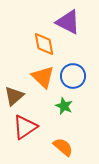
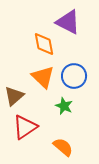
blue circle: moved 1 px right
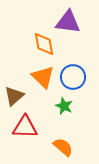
purple triangle: rotated 20 degrees counterclockwise
blue circle: moved 1 px left, 1 px down
red triangle: rotated 36 degrees clockwise
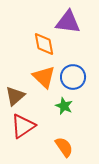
orange triangle: moved 1 px right
brown triangle: moved 1 px right
red triangle: moved 2 px left, 1 px up; rotated 36 degrees counterclockwise
orange semicircle: moved 1 px right; rotated 15 degrees clockwise
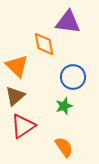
orange triangle: moved 27 px left, 11 px up
green star: rotated 30 degrees clockwise
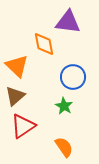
green star: rotated 24 degrees counterclockwise
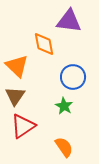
purple triangle: moved 1 px right, 1 px up
brown triangle: rotated 15 degrees counterclockwise
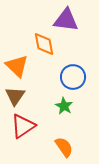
purple triangle: moved 3 px left, 1 px up
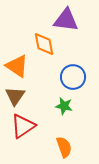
orange triangle: rotated 10 degrees counterclockwise
green star: rotated 18 degrees counterclockwise
orange semicircle: rotated 15 degrees clockwise
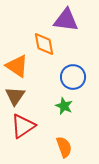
green star: rotated 12 degrees clockwise
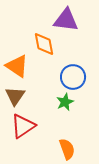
green star: moved 1 px right, 4 px up; rotated 24 degrees clockwise
orange semicircle: moved 3 px right, 2 px down
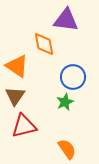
red triangle: moved 1 px right; rotated 20 degrees clockwise
orange semicircle: rotated 15 degrees counterclockwise
